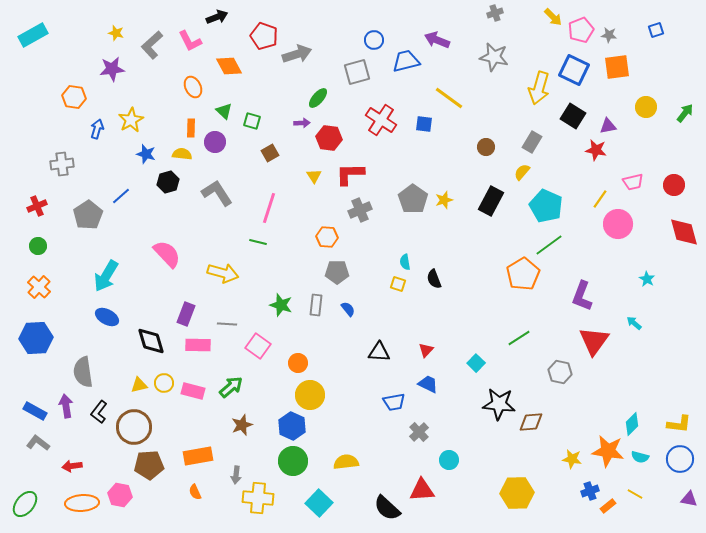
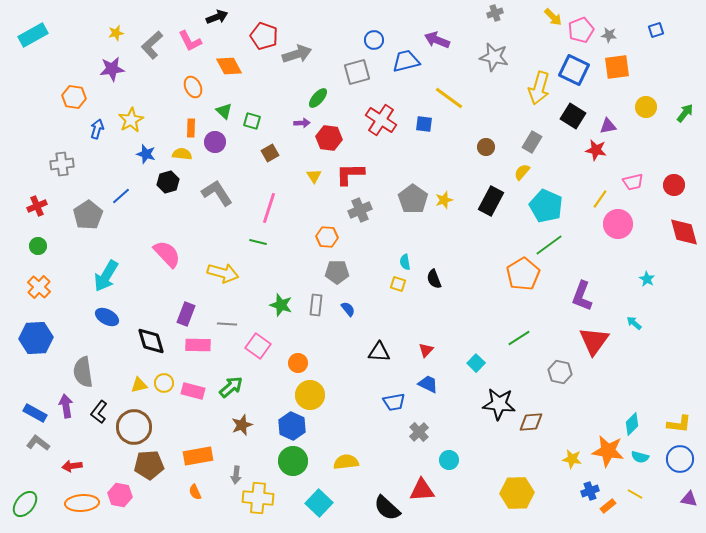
yellow star at (116, 33): rotated 28 degrees counterclockwise
blue rectangle at (35, 411): moved 2 px down
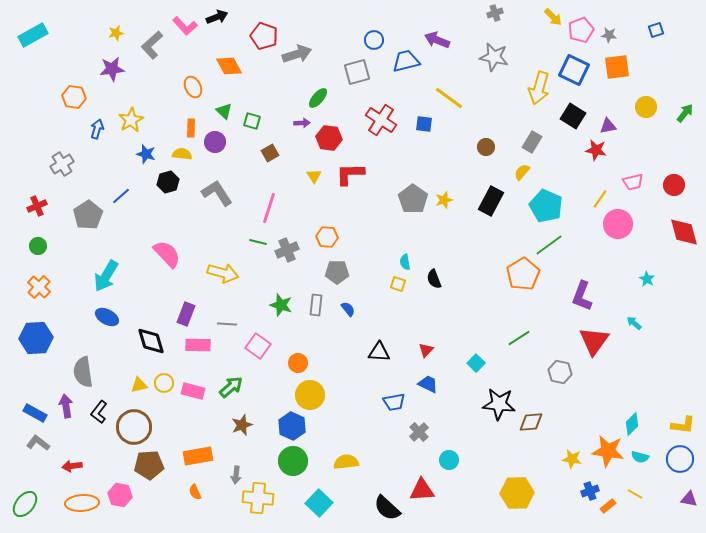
pink L-shape at (190, 41): moved 5 px left, 15 px up; rotated 15 degrees counterclockwise
gray cross at (62, 164): rotated 25 degrees counterclockwise
gray cross at (360, 210): moved 73 px left, 40 px down
yellow L-shape at (679, 424): moved 4 px right, 1 px down
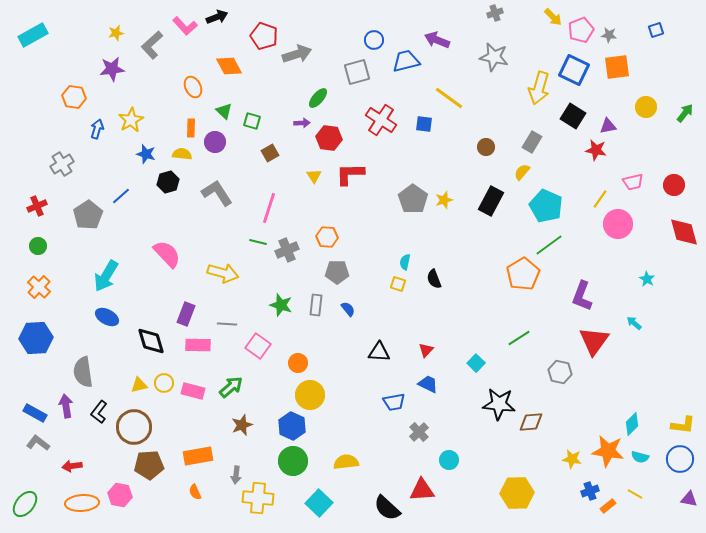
cyan semicircle at (405, 262): rotated 21 degrees clockwise
